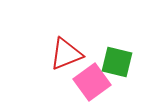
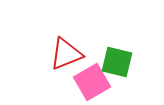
pink square: rotated 6 degrees clockwise
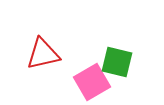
red triangle: moved 23 px left; rotated 9 degrees clockwise
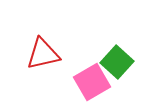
green square: rotated 28 degrees clockwise
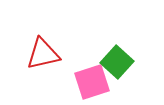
pink square: rotated 12 degrees clockwise
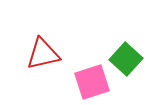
green square: moved 9 px right, 3 px up
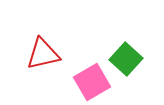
pink square: rotated 12 degrees counterclockwise
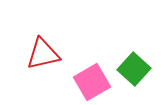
green square: moved 8 px right, 10 px down
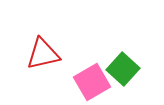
green square: moved 11 px left
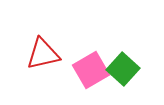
pink square: moved 1 px left, 12 px up
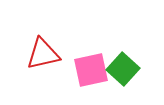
pink square: rotated 18 degrees clockwise
